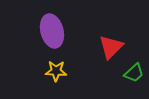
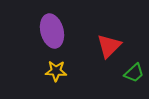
red triangle: moved 2 px left, 1 px up
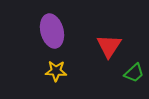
red triangle: rotated 12 degrees counterclockwise
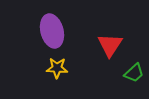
red triangle: moved 1 px right, 1 px up
yellow star: moved 1 px right, 3 px up
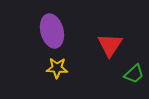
green trapezoid: moved 1 px down
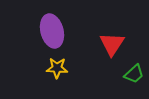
red triangle: moved 2 px right, 1 px up
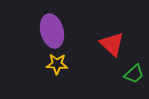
red triangle: rotated 20 degrees counterclockwise
yellow star: moved 4 px up
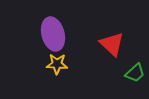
purple ellipse: moved 1 px right, 3 px down
green trapezoid: moved 1 px right, 1 px up
